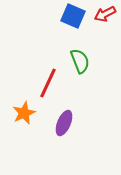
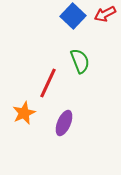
blue square: rotated 20 degrees clockwise
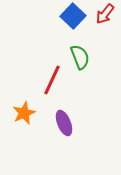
red arrow: rotated 25 degrees counterclockwise
green semicircle: moved 4 px up
red line: moved 4 px right, 3 px up
purple ellipse: rotated 45 degrees counterclockwise
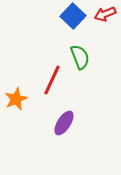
red arrow: rotated 30 degrees clockwise
orange star: moved 8 px left, 14 px up
purple ellipse: rotated 55 degrees clockwise
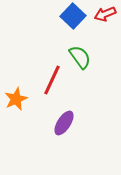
green semicircle: rotated 15 degrees counterclockwise
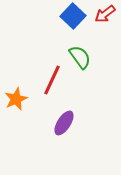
red arrow: rotated 15 degrees counterclockwise
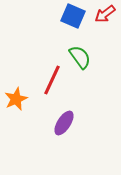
blue square: rotated 20 degrees counterclockwise
